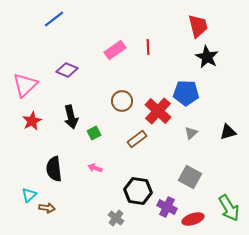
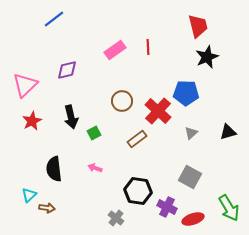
black star: rotated 20 degrees clockwise
purple diamond: rotated 35 degrees counterclockwise
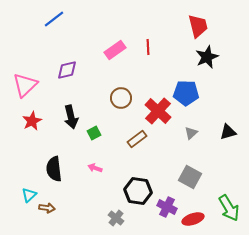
brown circle: moved 1 px left, 3 px up
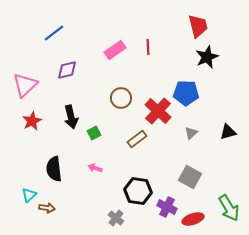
blue line: moved 14 px down
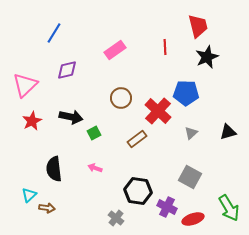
blue line: rotated 20 degrees counterclockwise
red line: moved 17 px right
black arrow: rotated 65 degrees counterclockwise
